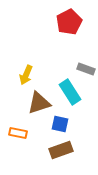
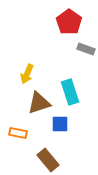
red pentagon: rotated 10 degrees counterclockwise
gray rectangle: moved 20 px up
yellow arrow: moved 1 px right, 1 px up
cyan rectangle: rotated 15 degrees clockwise
blue square: rotated 12 degrees counterclockwise
brown rectangle: moved 13 px left, 10 px down; rotated 70 degrees clockwise
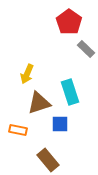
gray rectangle: rotated 24 degrees clockwise
orange rectangle: moved 3 px up
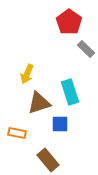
orange rectangle: moved 1 px left, 3 px down
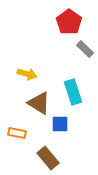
gray rectangle: moved 1 px left
yellow arrow: rotated 96 degrees counterclockwise
cyan rectangle: moved 3 px right
brown triangle: rotated 50 degrees clockwise
brown rectangle: moved 2 px up
